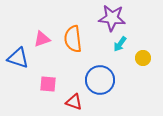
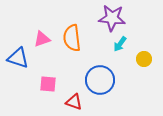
orange semicircle: moved 1 px left, 1 px up
yellow circle: moved 1 px right, 1 px down
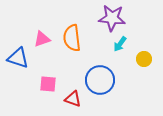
red triangle: moved 1 px left, 3 px up
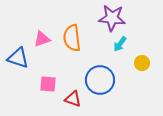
yellow circle: moved 2 px left, 4 px down
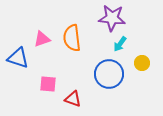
blue circle: moved 9 px right, 6 px up
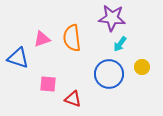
yellow circle: moved 4 px down
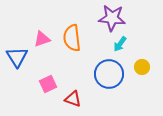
blue triangle: moved 1 px left, 1 px up; rotated 40 degrees clockwise
pink square: rotated 30 degrees counterclockwise
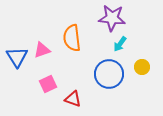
pink triangle: moved 11 px down
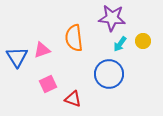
orange semicircle: moved 2 px right
yellow circle: moved 1 px right, 26 px up
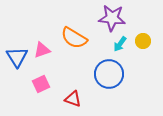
orange semicircle: rotated 52 degrees counterclockwise
pink square: moved 7 px left
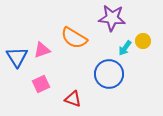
cyan arrow: moved 5 px right, 4 px down
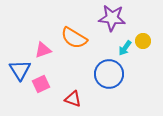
pink triangle: moved 1 px right
blue triangle: moved 3 px right, 13 px down
